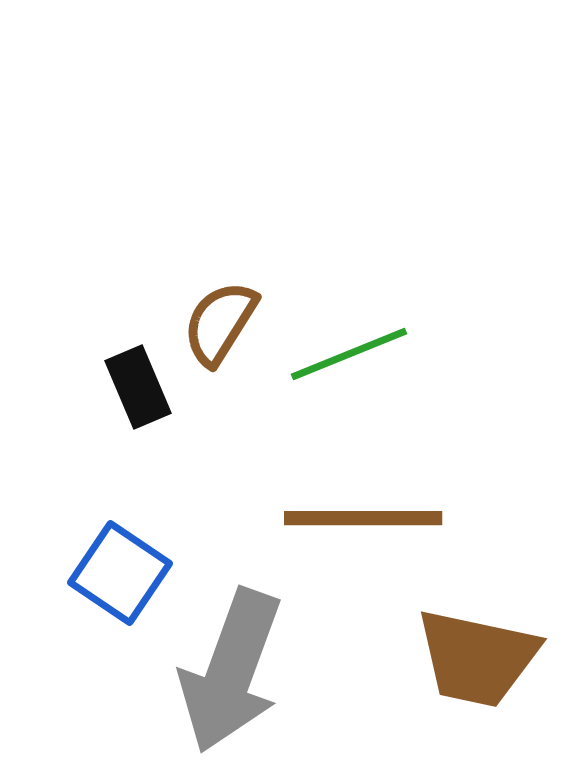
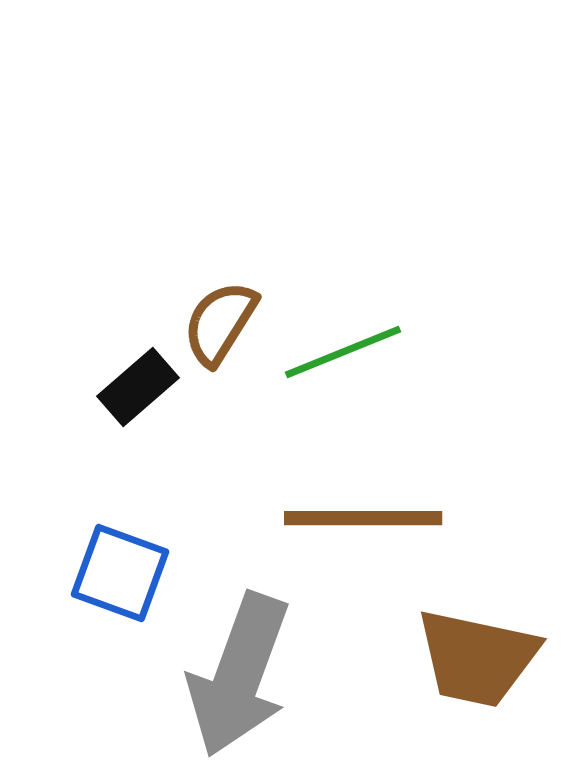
green line: moved 6 px left, 2 px up
black rectangle: rotated 72 degrees clockwise
blue square: rotated 14 degrees counterclockwise
gray arrow: moved 8 px right, 4 px down
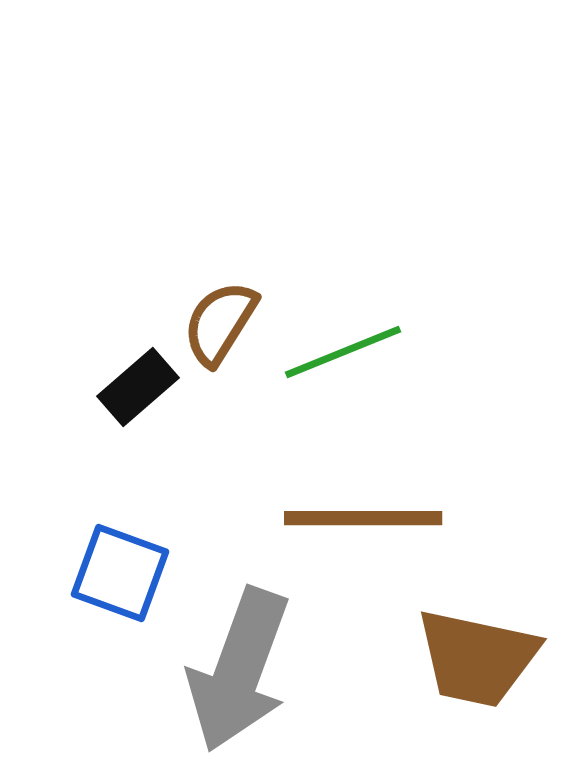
gray arrow: moved 5 px up
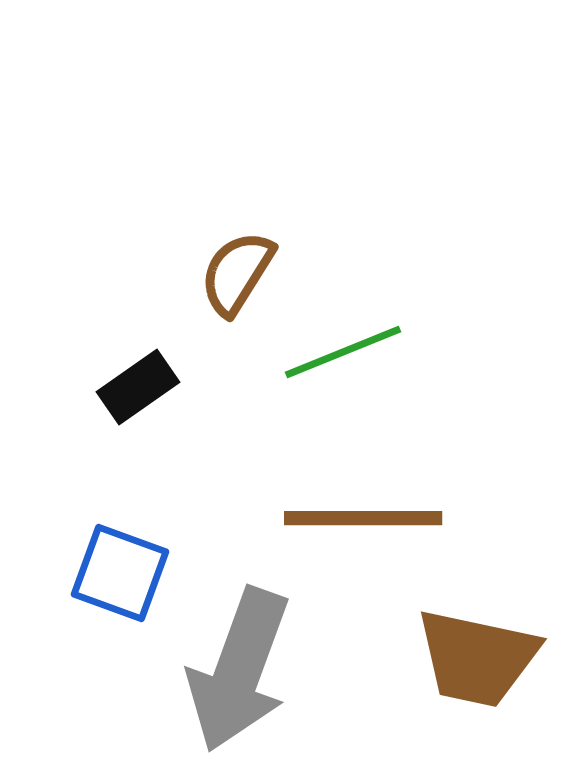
brown semicircle: moved 17 px right, 50 px up
black rectangle: rotated 6 degrees clockwise
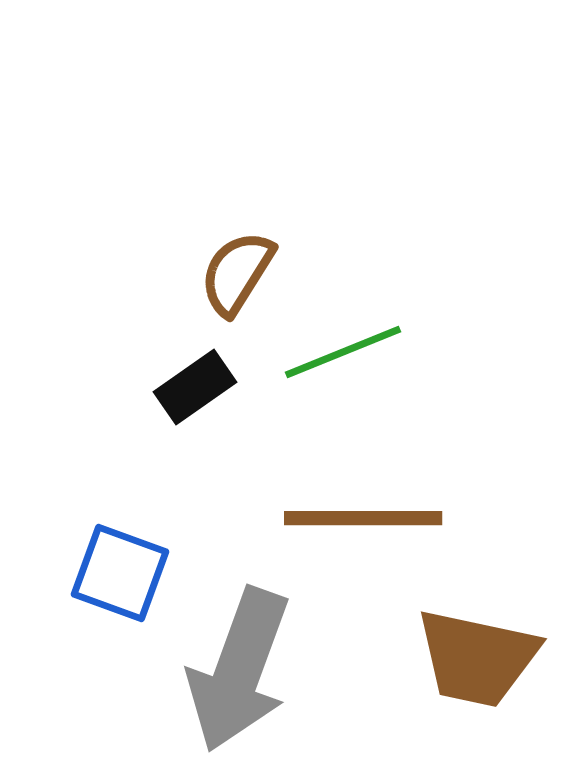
black rectangle: moved 57 px right
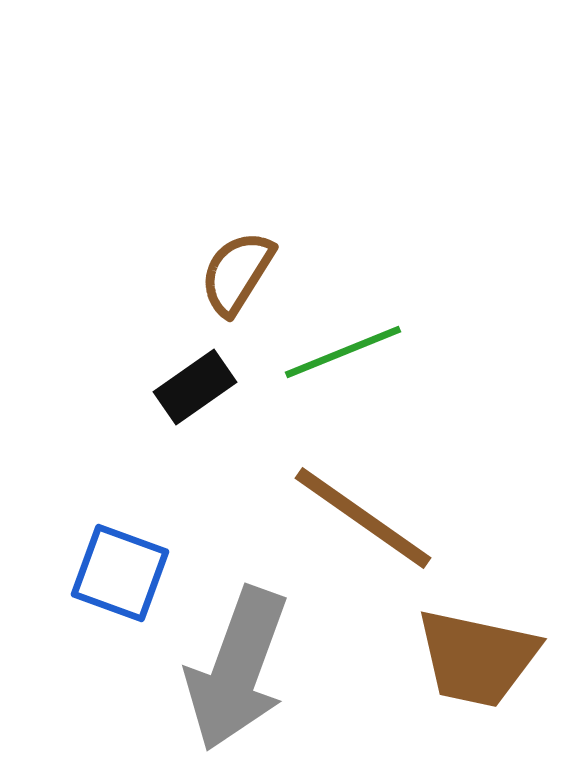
brown line: rotated 35 degrees clockwise
gray arrow: moved 2 px left, 1 px up
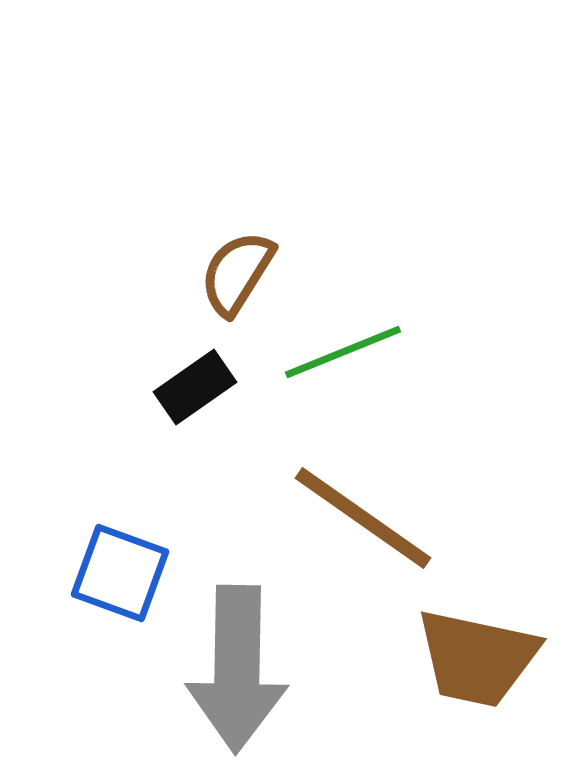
gray arrow: rotated 19 degrees counterclockwise
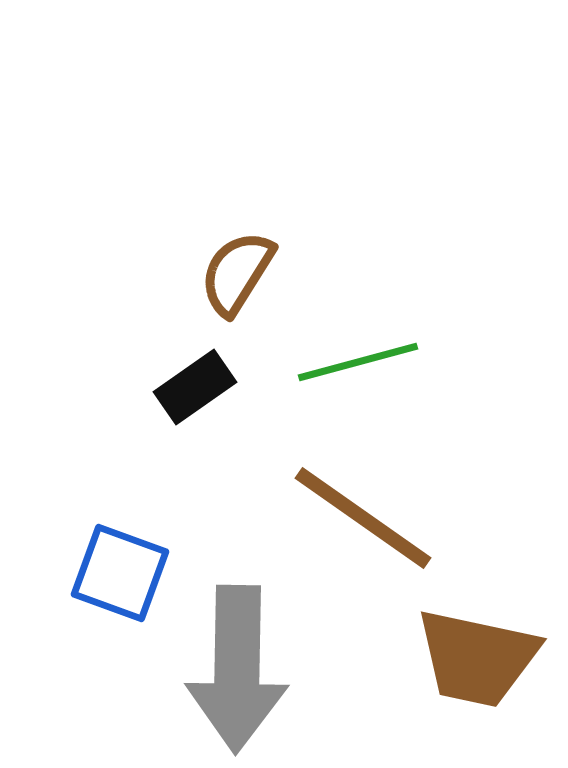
green line: moved 15 px right, 10 px down; rotated 7 degrees clockwise
